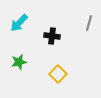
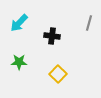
green star: rotated 14 degrees clockwise
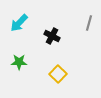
black cross: rotated 21 degrees clockwise
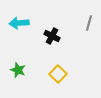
cyan arrow: rotated 42 degrees clockwise
green star: moved 1 px left, 8 px down; rotated 21 degrees clockwise
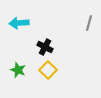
black cross: moved 7 px left, 11 px down
yellow square: moved 10 px left, 4 px up
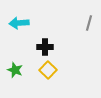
black cross: rotated 28 degrees counterclockwise
green star: moved 3 px left
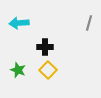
green star: moved 3 px right
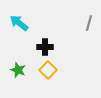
cyan arrow: rotated 42 degrees clockwise
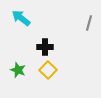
cyan arrow: moved 2 px right, 5 px up
